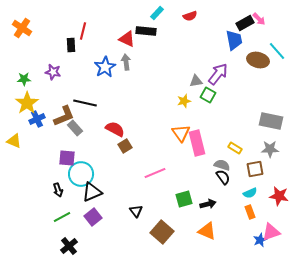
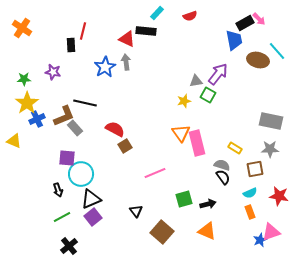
black triangle at (92, 192): moved 1 px left, 7 px down
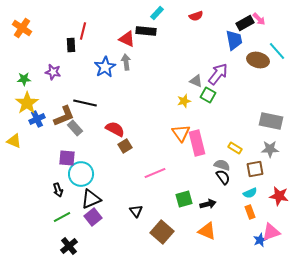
red semicircle at (190, 16): moved 6 px right
gray triangle at (196, 81): rotated 32 degrees clockwise
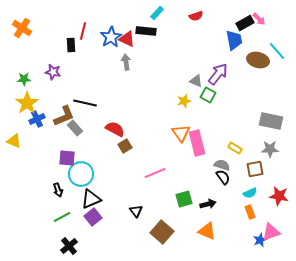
blue star at (105, 67): moved 6 px right, 30 px up
